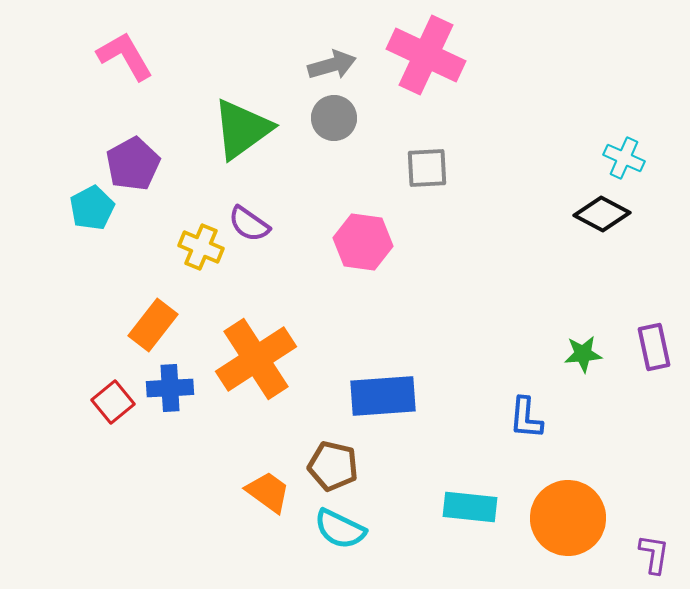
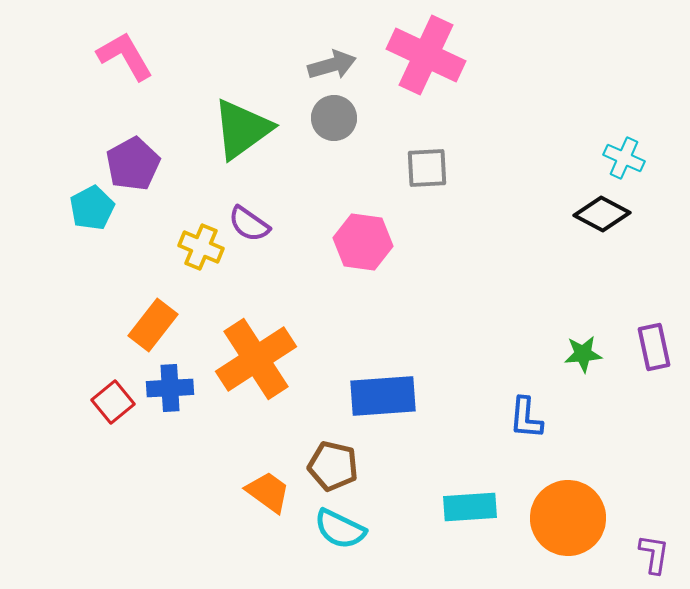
cyan rectangle: rotated 10 degrees counterclockwise
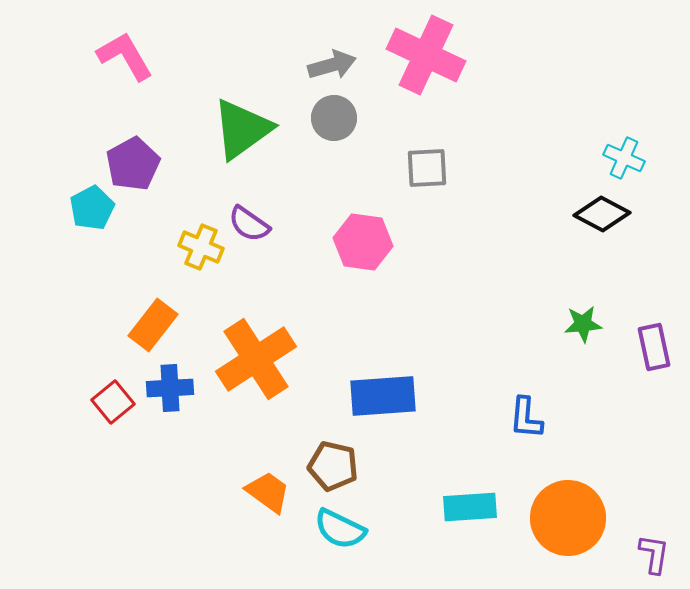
green star: moved 30 px up
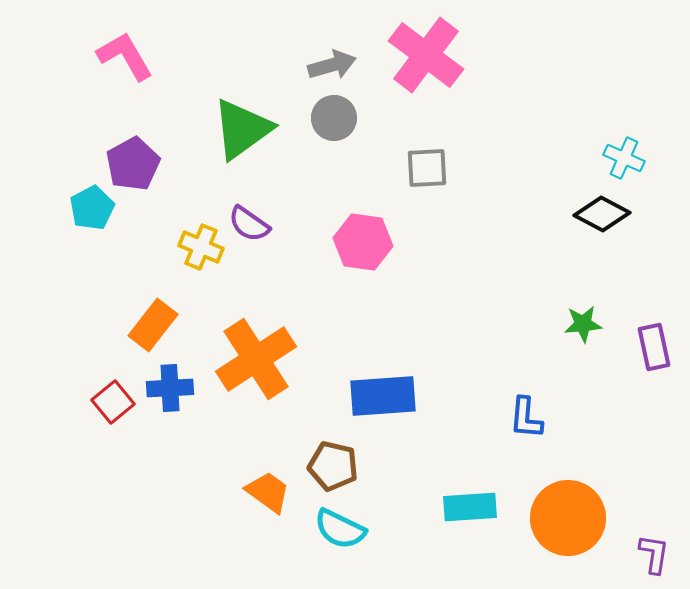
pink cross: rotated 12 degrees clockwise
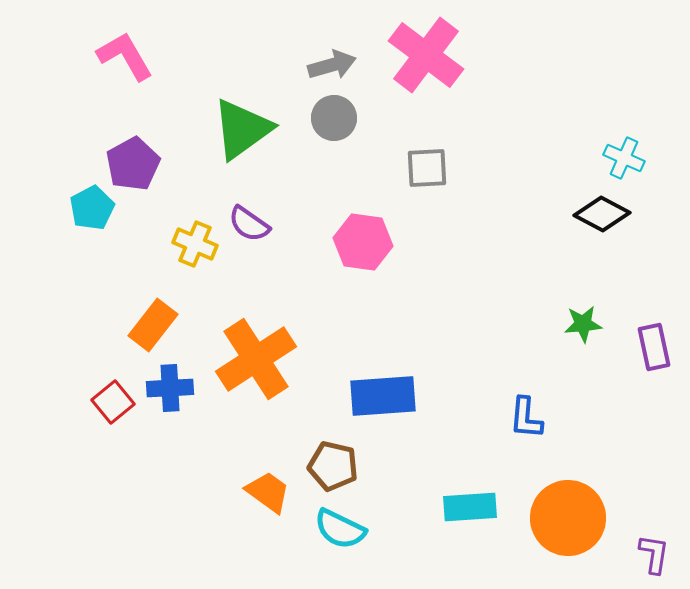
yellow cross: moved 6 px left, 3 px up
